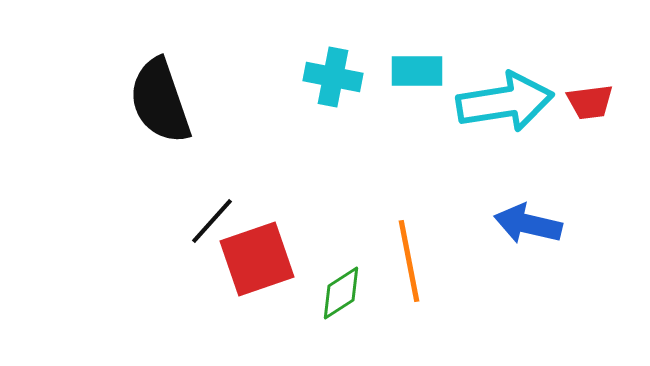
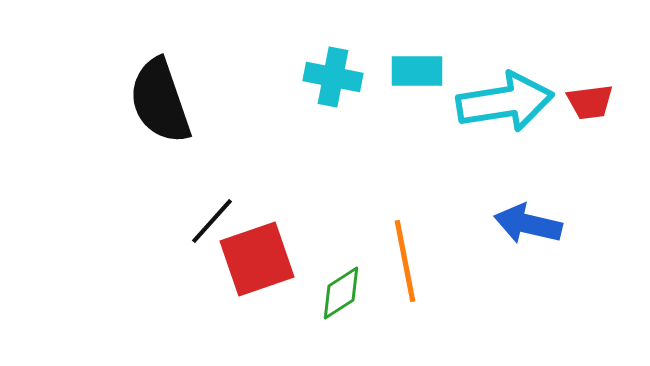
orange line: moved 4 px left
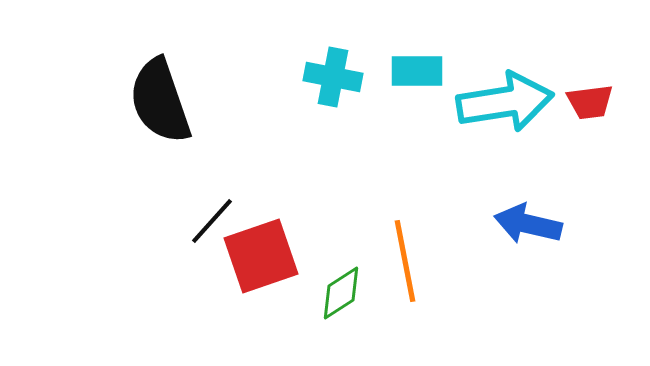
red square: moved 4 px right, 3 px up
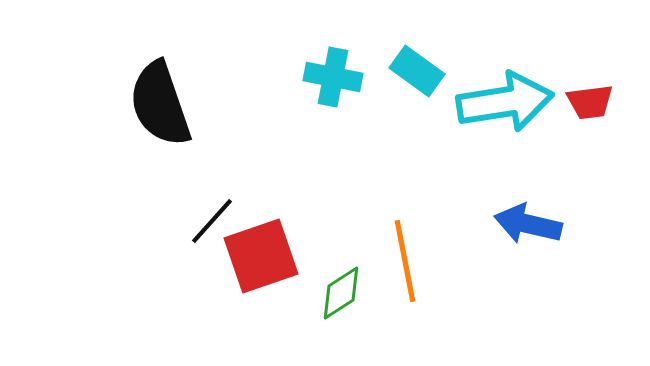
cyan rectangle: rotated 36 degrees clockwise
black semicircle: moved 3 px down
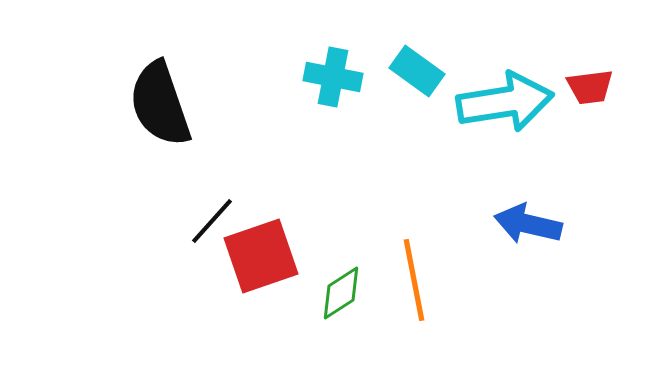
red trapezoid: moved 15 px up
orange line: moved 9 px right, 19 px down
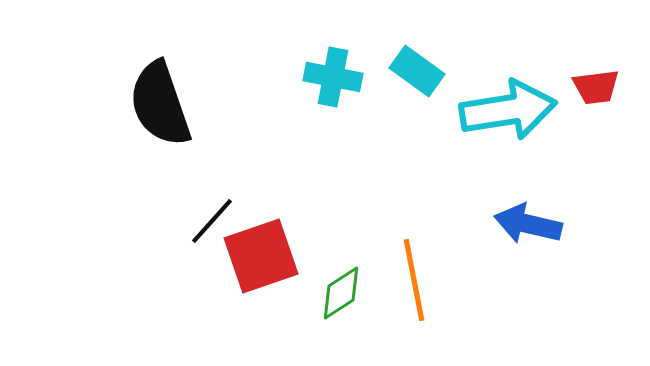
red trapezoid: moved 6 px right
cyan arrow: moved 3 px right, 8 px down
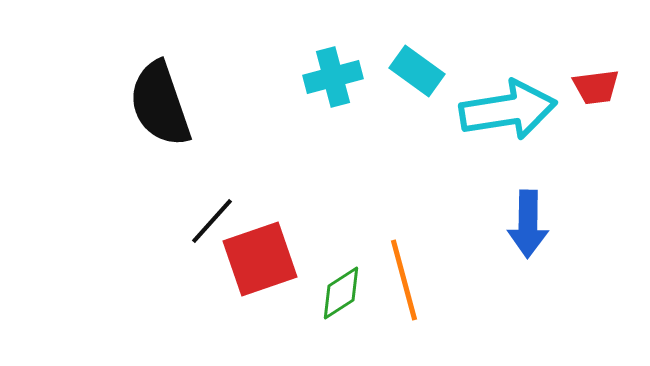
cyan cross: rotated 26 degrees counterclockwise
blue arrow: rotated 102 degrees counterclockwise
red square: moved 1 px left, 3 px down
orange line: moved 10 px left; rotated 4 degrees counterclockwise
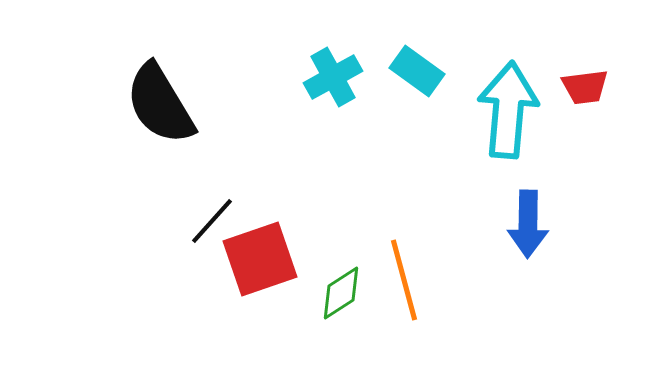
cyan cross: rotated 14 degrees counterclockwise
red trapezoid: moved 11 px left
black semicircle: rotated 12 degrees counterclockwise
cyan arrow: rotated 76 degrees counterclockwise
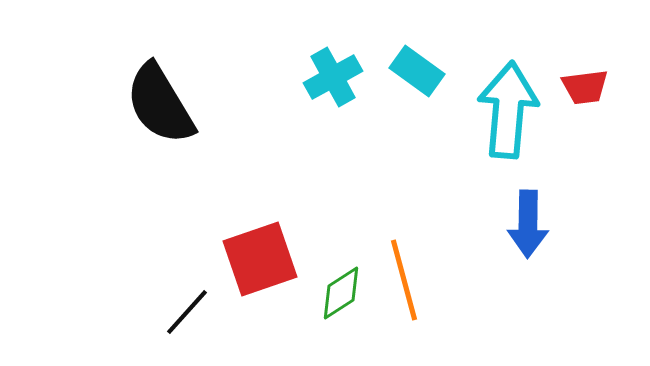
black line: moved 25 px left, 91 px down
